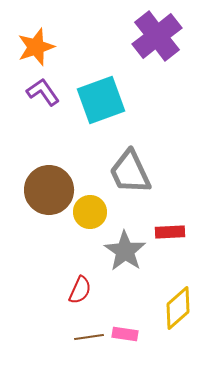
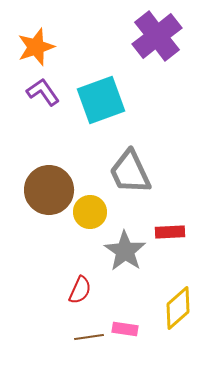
pink rectangle: moved 5 px up
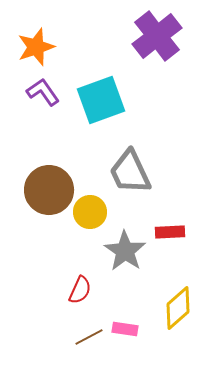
brown line: rotated 20 degrees counterclockwise
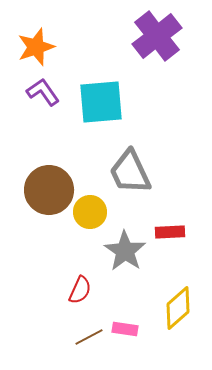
cyan square: moved 2 px down; rotated 15 degrees clockwise
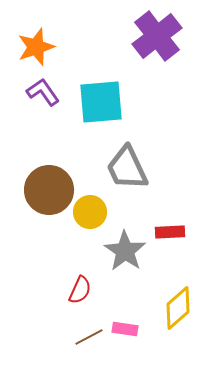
gray trapezoid: moved 3 px left, 4 px up
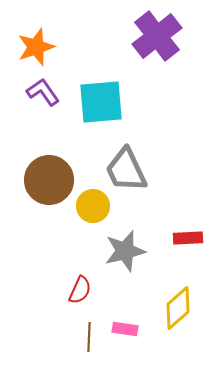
gray trapezoid: moved 1 px left, 2 px down
brown circle: moved 10 px up
yellow circle: moved 3 px right, 6 px up
red rectangle: moved 18 px right, 6 px down
gray star: rotated 24 degrees clockwise
brown line: rotated 60 degrees counterclockwise
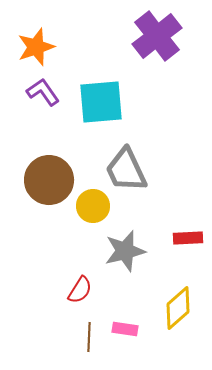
red semicircle: rotated 8 degrees clockwise
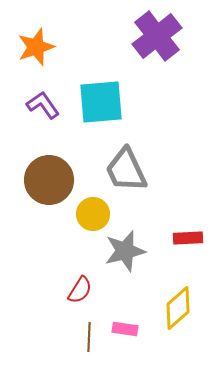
purple L-shape: moved 13 px down
yellow circle: moved 8 px down
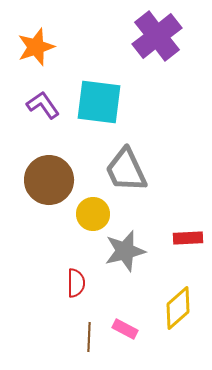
cyan square: moved 2 px left; rotated 12 degrees clockwise
red semicircle: moved 4 px left, 7 px up; rotated 32 degrees counterclockwise
pink rectangle: rotated 20 degrees clockwise
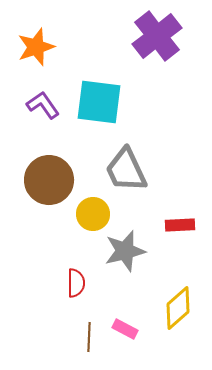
red rectangle: moved 8 px left, 13 px up
